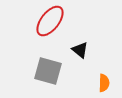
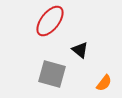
gray square: moved 4 px right, 3 px down
orange semicircle: rotated 36 degrees clockwise
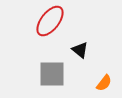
gray square: rotated 16 degrees counterclockwise
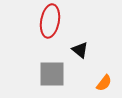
red ellipse: rotated 28 degrees counterclockwise
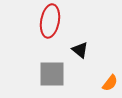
orange semicircle: moved 6 px right
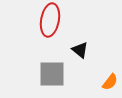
red ellipse: moved 1 px up
orange semicircle: moved 1 px up
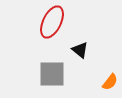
red ellipse: moved 2 px right, 2 px down; rotated 16 degrees clockwise
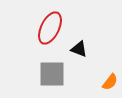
red ellipse: moved 2 px left, 6 px down
black triangle: moved 1 px left, 1 px up; rotated 18 degrees counterclockwise
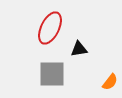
black triangle: rotated 30 degrees counterclockwise
